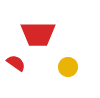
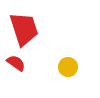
red trapezoid: moved 14 px left, 5 px up; rotated 108 degrees counterclockwise
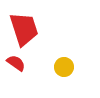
yellow circle: moved 4 px left
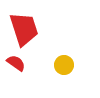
yellow circle: moved 2 px up
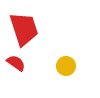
yellow circle: moved 2 px right, 1 px down
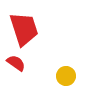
yellow circle: moved 10 px down
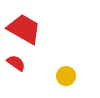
red trapezoid: rotated 42 degrees counterclockwise
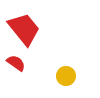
red trapezoid: rotated 21 degrees clockwise
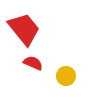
red semicircle: moved 17 px right; rotated 12 degrees counterclockwise
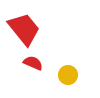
yellow circle: moved 2 px right, 1 px up
